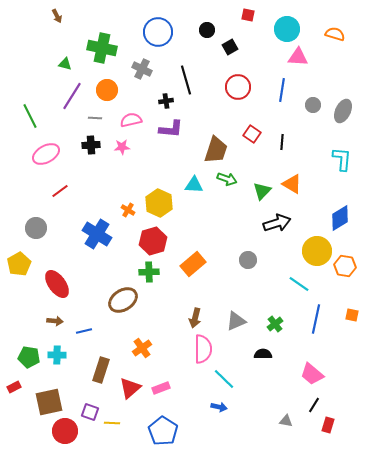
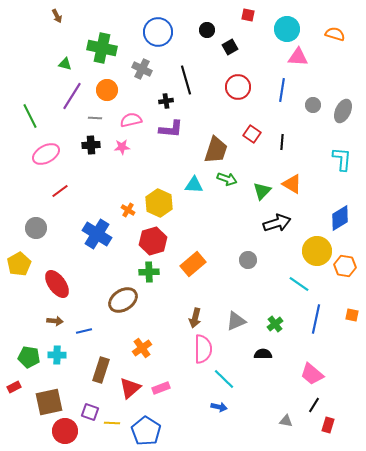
blue pentagon at (163, 431): moved 17 px left
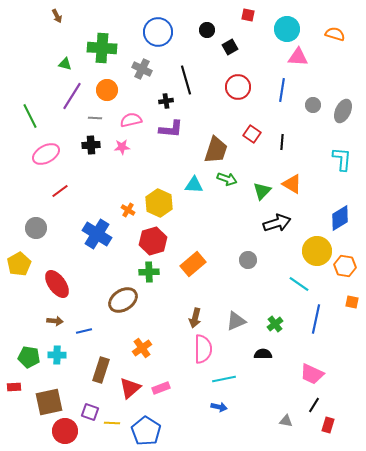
green cross at (102, 48): rotated 8 degrees counterclockwise
orange square at (352, 315): moved 13 px up
pink trapezoid at (312, 374): rotated 15 degrees counterclockwise
cyan line at (224, 379): rotated 55 degrees counterclockwise
red rectangle at (14, 387): rotated 24 degrees clockwise
